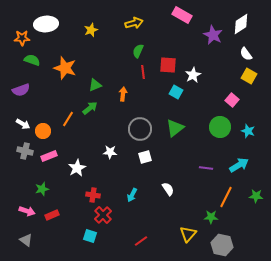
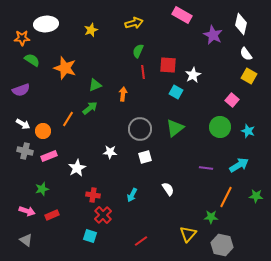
white diamond at (241, 24): rotated 45 degrees counterclockwise
green semicircle at (32, 60): rotated 14 degrees clockwise
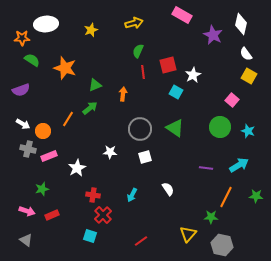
red square at (168, 65): rotated 18 degrees counterclockwise
green triangle at (175, 128): rotated 48 degrees counterclockwise
gray cross at (25, 151): moved 3 px right, 2 px up
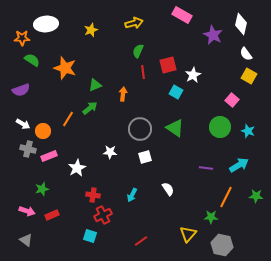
red cross at (103, 215): rotated 18 degrees clockwise
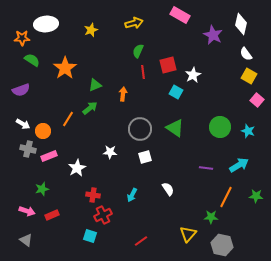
pink rectangle at (182, 15): moved 2 px left
orange star at (65, 68): rotated 20 degrees clockwise
pink square at (232, 100): moved 25 px right
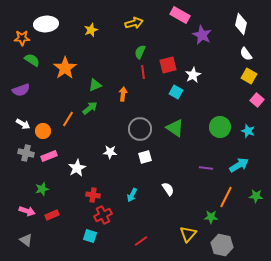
purple star at (213, 35): moved 11 px left
green semicircle at (138, 51): moved 2 px right, 1 px down
gray cross at (28, 149): moved 2 px left, 4 px down
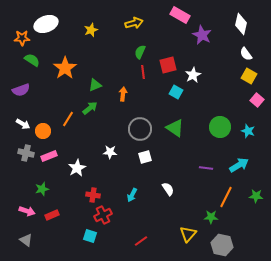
white ellipse at (46, 24): rotated 15 degrees counterclockwise
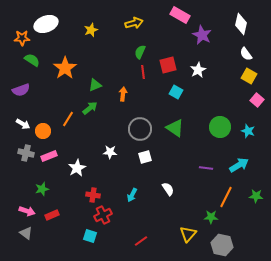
white star at (193, 75): moved 5 px right, 5 px up
gray triangle at (26, 240): moved 7 px up
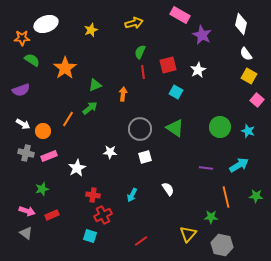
orange line at (226, 197): rotated 40 degrees counterclockwise
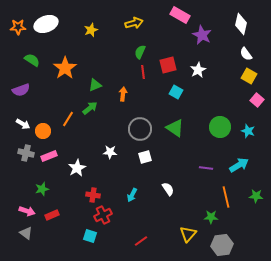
orange star at (22, 38): moved 4 px left, 11 px up
gray hexagon at (222, 245): rotated 20 degrees counterclockwise
